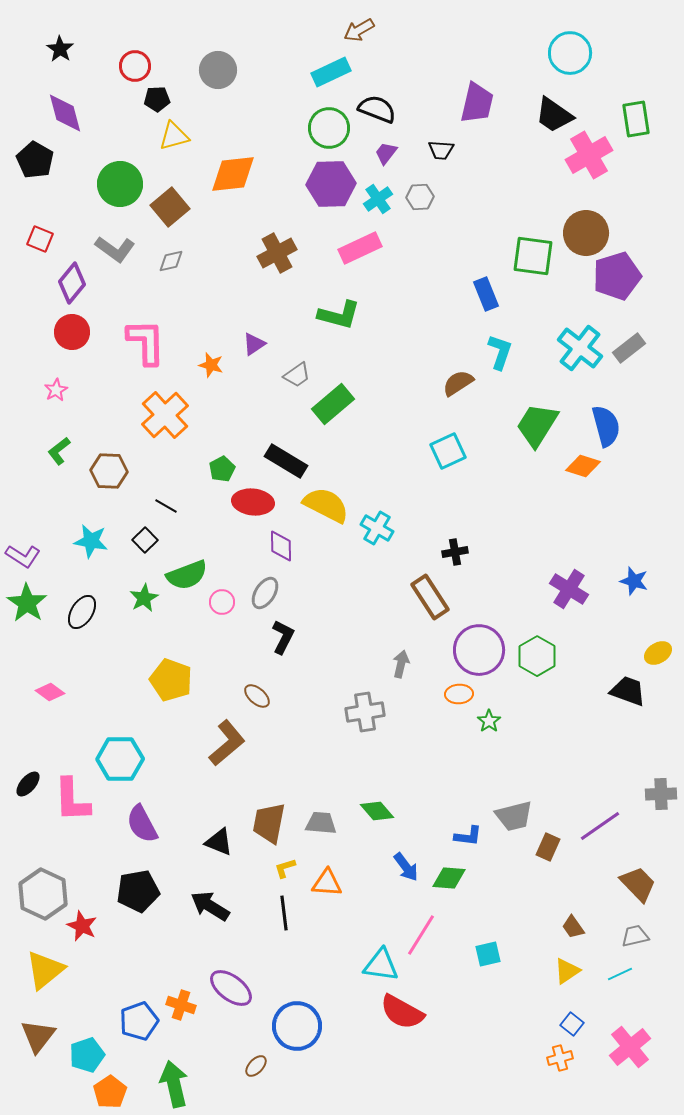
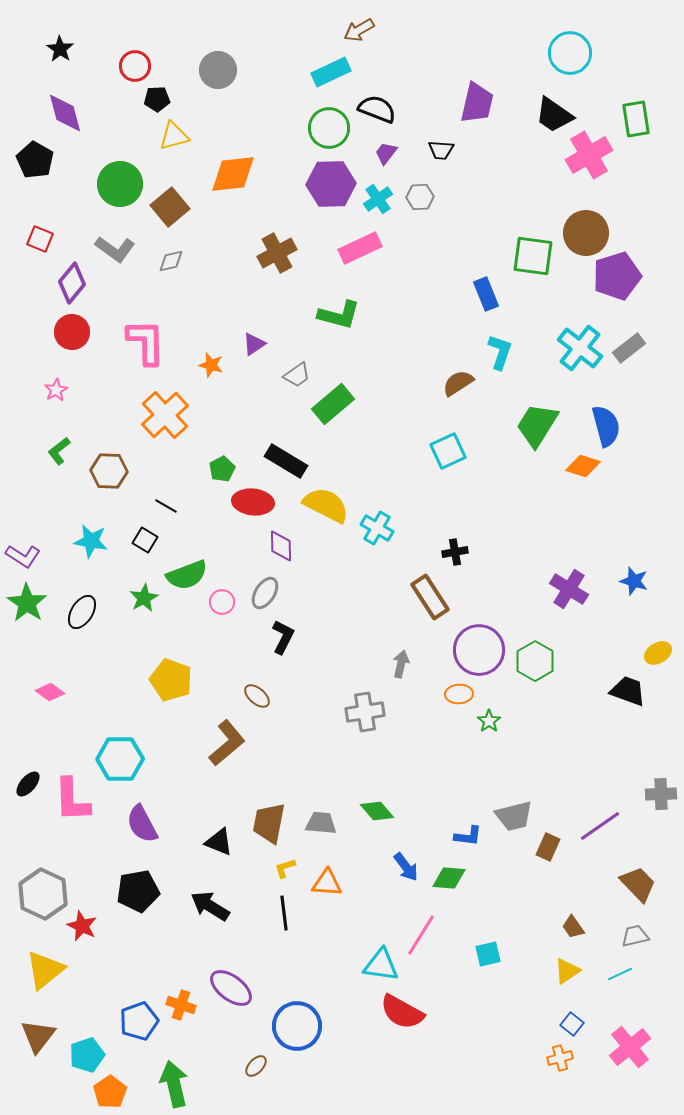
black square at (145, 540): rotated 15 degrees counterclockwise
green hexagon at (537, 656): moved 2 px left, 5 px down
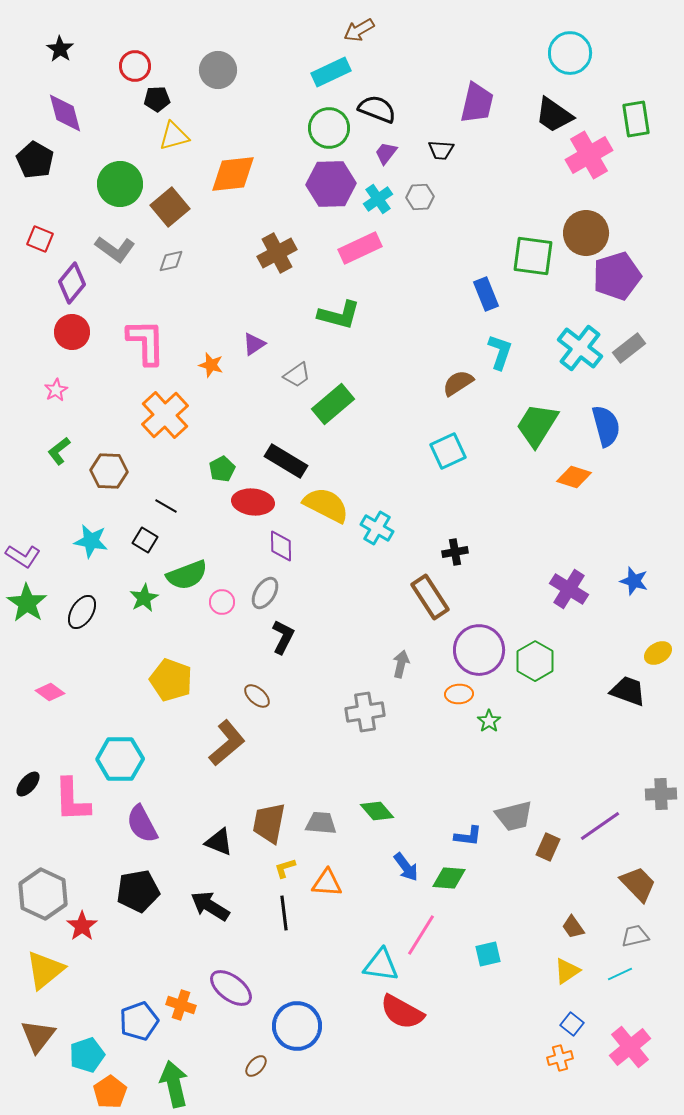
orange diamond at (583, 466): moved 9 px left, 11 px down
red star at (82, 926): rotated 12 degrees clockwise
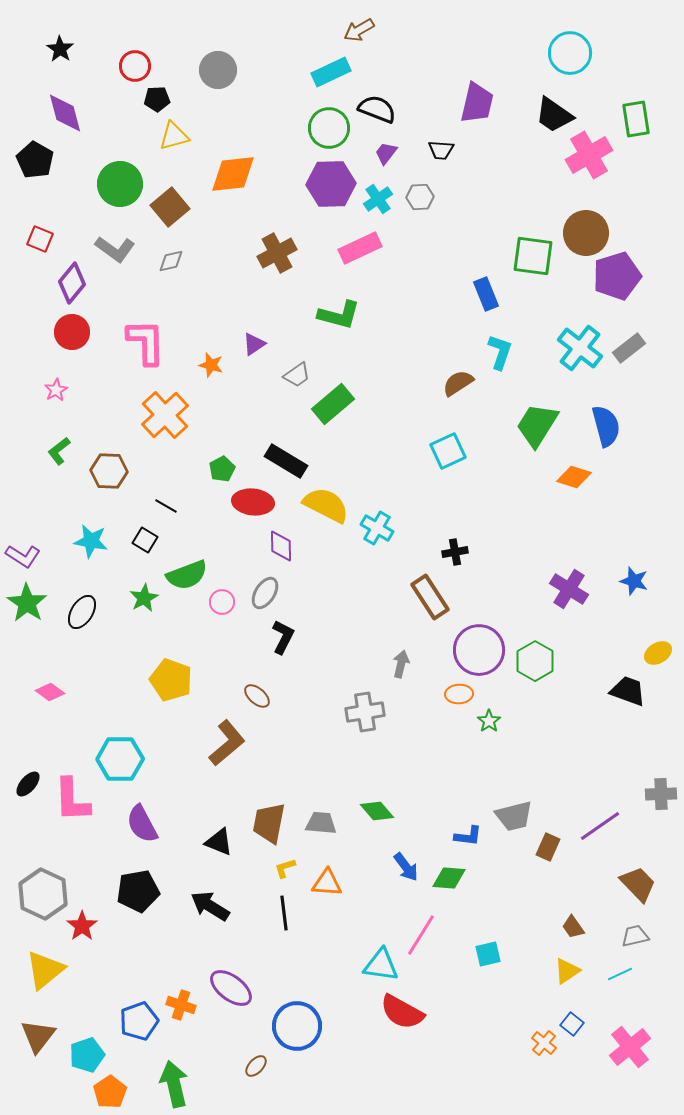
orange cross at (560, 1058): moved 16 px left, 15 px up; rotated 35 degrees counterclockwise
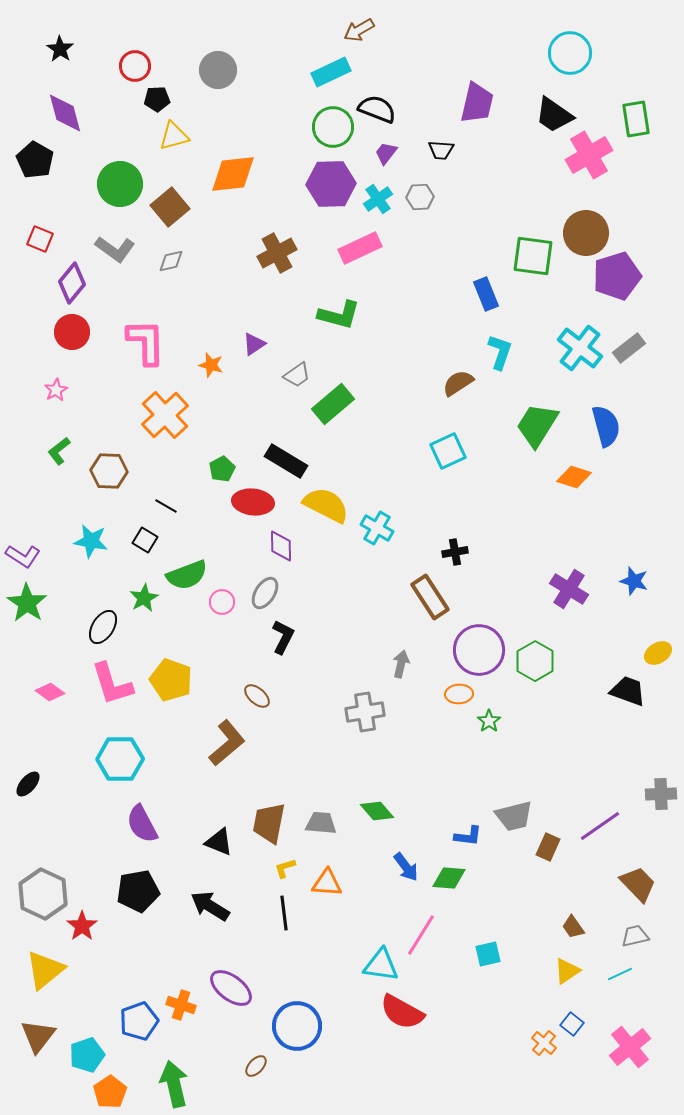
green circle at (329, 128): moved 4 px right, 1 px up
black ellipse at (82, 612): moved 21 px right, 15 px down
pink L-shape at (72, 800): moved 40 px right, 116 px up; rotated 15 degrees counterclockwise
